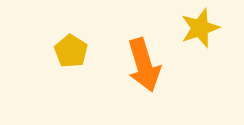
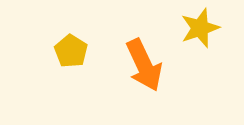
orange arrow: rotated 8 degrees counterclockwise
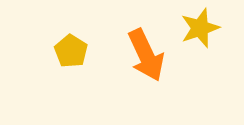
orange arrow: moved 2 px right, 10 px up
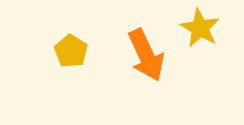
yellow star: rotated 24 degrees counterclockwise
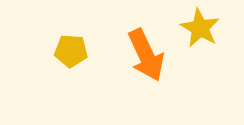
yellow pentagon: rotated 28 degrees counterclockwise
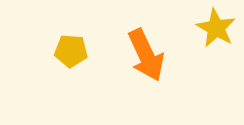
yellow star: moved 16 px right
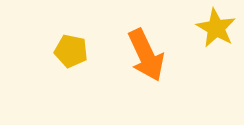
yellow pentagon: rotated 8 degrees clockwise
